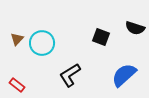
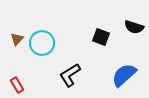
black semicircle: moved 1 px left, 1 px up
red rectangle: rotated 21 degrees clockwise
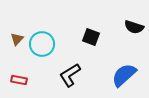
black square: moved 10 px left
cyan circle: moved 1 px down
red rectangle: moved 2 px right, 5 px up; rotated 49 degrees counterclockwise
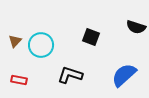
black semicircle: moved 2 px right
brown triangle: moved 2 px left, 2 px down
cyan circle: moved 1 px left, 1 px down
black L-shape: rotated 50 degrees clockwise
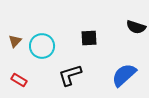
black square: moved 2 px left, 1 px down; rotated 24 degrees counterclockwise
cyan circle: moved 1 px right, 1 px down
black L-shape: rotated 35 degrees counterclockwise
red rectangle: rotated 21 degrees clockwise
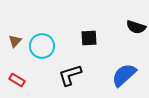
red rectangle: moved 2 px left
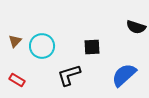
black square: moved 3 px right, 9 px down
black L-shape: moved 1 px left
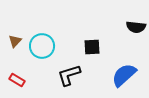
black semicircle: rotated 12 degrees counterclockwise
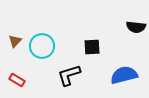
blue semicircle: rotated 28 degrees clockwise
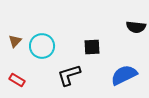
blue semicircle: rotated 12 degrees counterclockwise
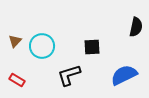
black semicircle: rotated 84 degrees counterclockwise
